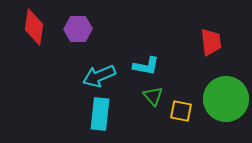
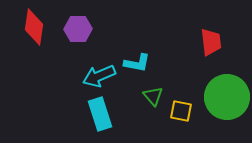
cyan L-shape: moved 9 px left, 3 px up
green circle: moved 1 px right, 2 px up
cyan rectangle: rotated 24 degrees counterclockwise
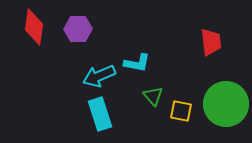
green circle: moved 1 px left, 7 px down
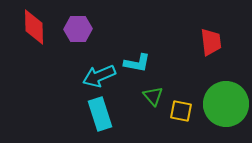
red diamond: rotated 9 degrees counterclockwise
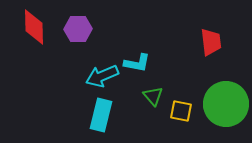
cyan arrow: moved 3 px right
cyan rectangle: moved 1 px right, 1 px down; rotated 32 degrees clockwise
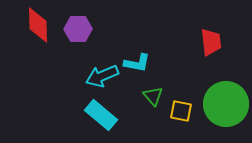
red diamond: moved 4 px right, 2 px up
cyan rectangle: rotated 64 degrees counterclockwise
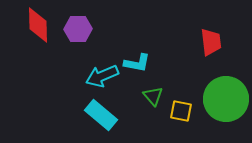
green circle: moved 5 px up
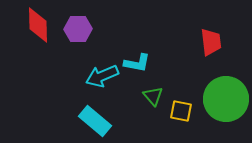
cyan rectangle: moved 6 px left, 6 px down
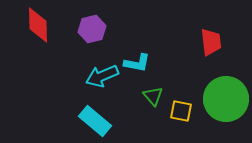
purple hexagon: moved 14 px right; rotated 12 degrees counterclockwise
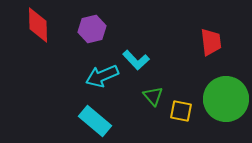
cyan L-shape: moved 1 px left, 3 px up; rotated 36 degrees clockwise
